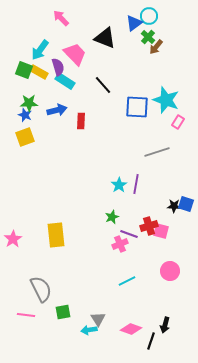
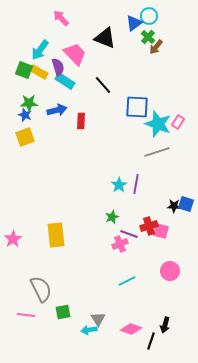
cyan star at (166, 100): moved 8 px left, 24 px down
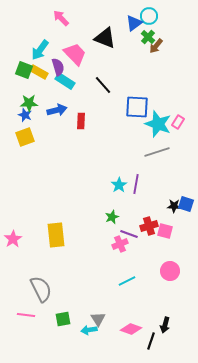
brown arrow at (156, 47): moved 1 px up
pink square at (161, 231): moved 4 px right
green square at (63, 312): moved 7 px down
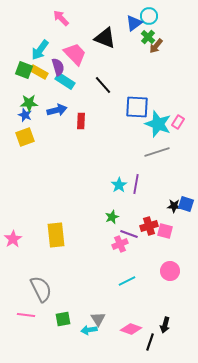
black line at (151, 341): moved 1 px left, 1 px down
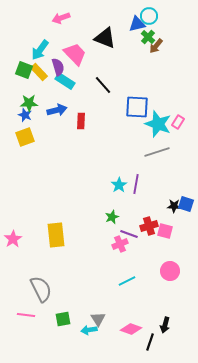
pink arrow at (61, 18): rotated 66 degrees counterclockwise
blue triangle at (134, 23): moved 3 px right, 1 px down; rotated 24 degrees clockwise
yellow rectangle at (39, 72): rotated 18 degrees clockwise
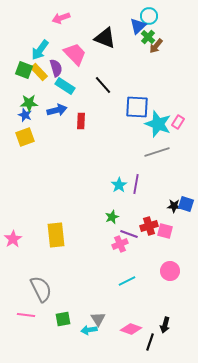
blue triangle at (137, 24): moved 1 px right, 2 px down; rotated 30 degrees counterclockwise
purple semicircle at (58, 67): moved 2 px left, 1 px down
cyan rectangle at (65, 81): moved 5 px down
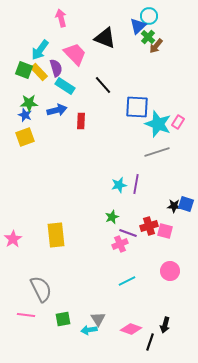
pink arrow at (61, 18): rotated 96 degrees clockwise
cyan star at (119, 185): rotated 21 degrees clockwise
purple line at (129, 234): moved 1 px left, 1 px up
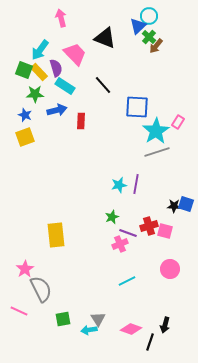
green cross at (148, 37): moved 1 px right
green star at (29, 103): moved 6 px right, 9 px up
cyan star at (158, 124): moved 2 px left, 7 px down; rotated 20 degrees clockwise
pink star at (13, 239): moved 12 px right, 30 px down
pink circle at (170, 271): moved 2 px up
pink line at (26, 315): moved 7 px left, 4 px up; rotated 18 degrees clockwise
